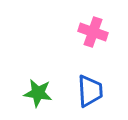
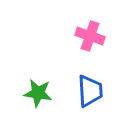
pink cross: moved 3 px left, 4 px down
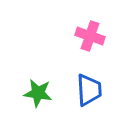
blue trapezoid: moved 1 px left, 1 px up
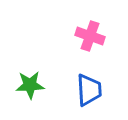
green star: moved 8 px left, 8 px up; rotated 12 degrees counterclockwise
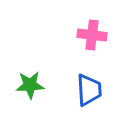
pink cross: moved 2 px right, 1 px up; rotated 12 degrees counterclockwise
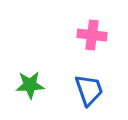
blue trapezoid: rotated 16 degrees counterclockwise
